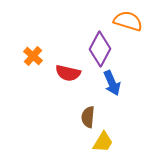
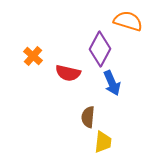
yellow trapezoid: rotated 25 degrees counterclockwise
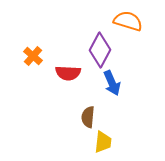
purple diamond: moved 1 px down
red semicircle: rotated 10 degrees counterclockwise
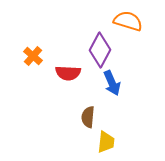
yellow trapezoid: moved 3 px right
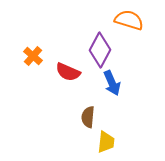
orange semicircle: moved 1 px right, 1 px up
red semicircle: moved 1 px up; rotated 20 degrees clockwise
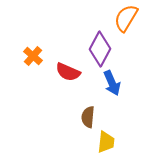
orange semicircle: moved 3 px left, 2 px up; rotated 76 degrees counterclockwise
purple diamond: moved 1 px up
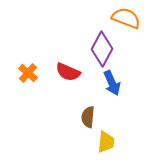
orange semicircle: rotated 80 degrees clockwise
purple diamond: moved 2 px right
orange cross: moved 5 px left, 17 px down
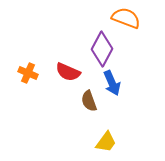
orange cross: rotated 18 degrees counterclockwise
brown semicircle: moved 1 px right, 16 px up; rotated 25 degrees counterclockwise
yellow trapezoid: rotated 30 degrees clockwise
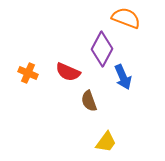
blue arrow: moved 11 px right, 6 px up
